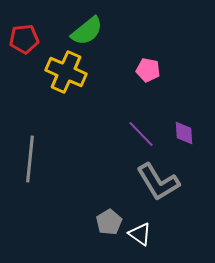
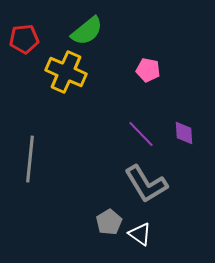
gray L-shape: moved 12 px left, 2 px down
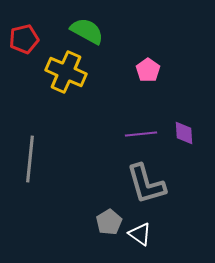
green semicircle: rotated 112 degrees counterclockwise
red pentagon: rotated 8 degrees counterclockwise
pink pentagon: rotated 25 degrees clockwise
purple line: rotated 52 degrees counterclockwise
gray L-shape: rotated 15 degrees clockwise
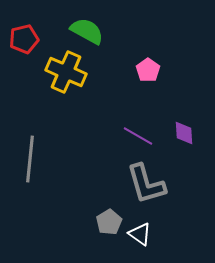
purple line: moved 3 px left, 2 px down; rotated 36 degrees clockwise
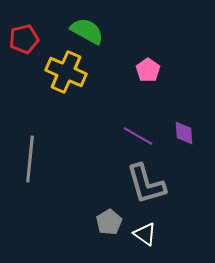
white triangle: moved 5 px right
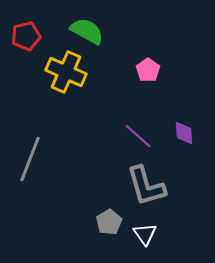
red pentagon: moved 2 px right, 3 px up
purple line: rotated 12 degrees clockwise
gray line: rotated 15 degrees clockwise
gray L-shape: moved 2 px down
white triangle: rotated 20 degrees clockwise
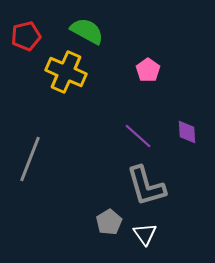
purple diamond: moved 3 px right, 1 px up
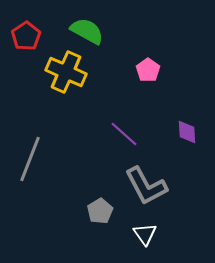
red pentagon: rotated 20 degrees counterclockwise
purple line: moved 14 px left, 2 px up
gray L-shape: rotated 12 degrees counterclockwise
gray pentagon: moved 9 px left, 11 px up
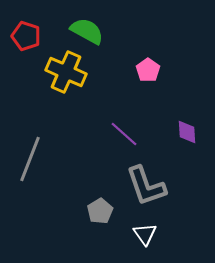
red pentagon: rotated 20 degrees counterclockwise
gray L-shape: rotated 9 degrees clockwise
